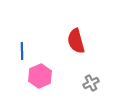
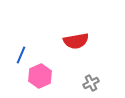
red semicircle: rotated 85 degrees counterclockwise
blue line: moved 1 px left, 4 px down; rotated 24 degrees clockwise
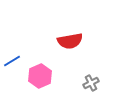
red semicircle: moved 6 px left
blue line: moved 9 px left, 6 px down; rotated 36 degrees clockwise
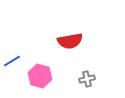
pink hexagon: rotated 20 degrees counterclockwise
gray cross: moved 4 px left, 4 px up; rotated 14 degrees clockwise
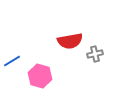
gray cross: moved 8 px right, 25 px up
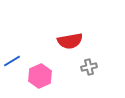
gray cross: moved 6 px left, 13 px down
pink hexagon: rotated 20 degrees clockwise
